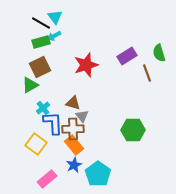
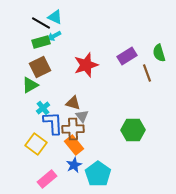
cyan triangle: rotated 28 degrees counterclockwise
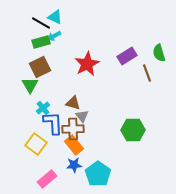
red star: moved 1 px right, 1 px up; rotated 10 degrees counterclockwise
green triangle: rotated 30 degrees counterclockwise
blue star: rotated 21 degrees clockwise
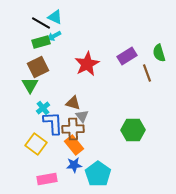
brown square: moved 2 px left
pink rectangle: rotated 30 degrees clockwise
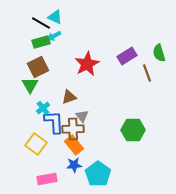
brown triangle: moved 4 px left, 6 px up; rotated 35 degrees counterclockwise
blue L-shape: moved 1 px right, 1 px up
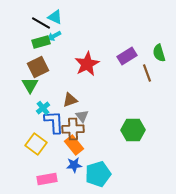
brown triangle: moved 1 px right, 3 px down
cyan pentagon: rotated 20 degrees clockwise
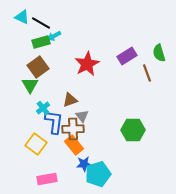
cyan triangle: moved 33 px left
brown square: rotated 10 degrees counterclockwise
blue L-shape: rotated 10 degrees clockwise
blue star: moved 10 px right, 1 px up
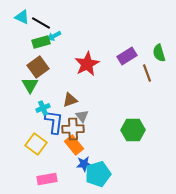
cyan cross: rotated 16 degrees clockwise
